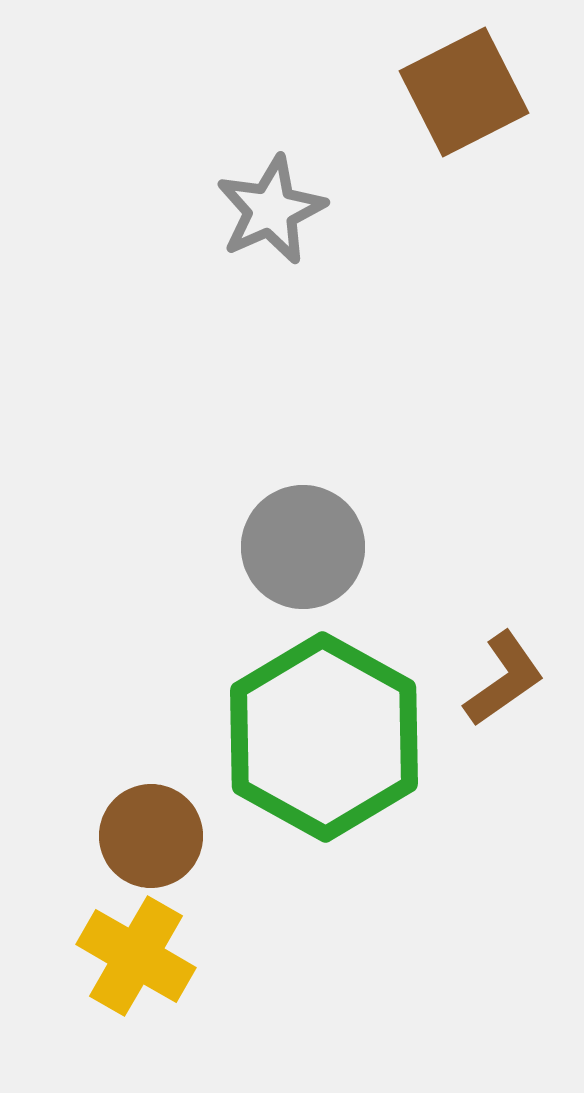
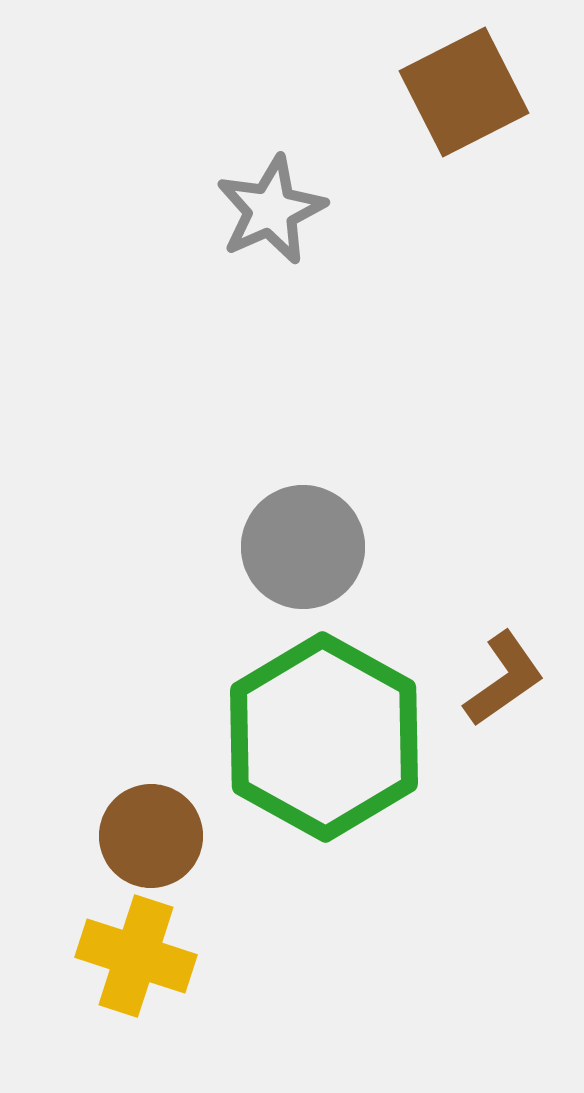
yellow cross: rotated 12 degrees counterclockwise
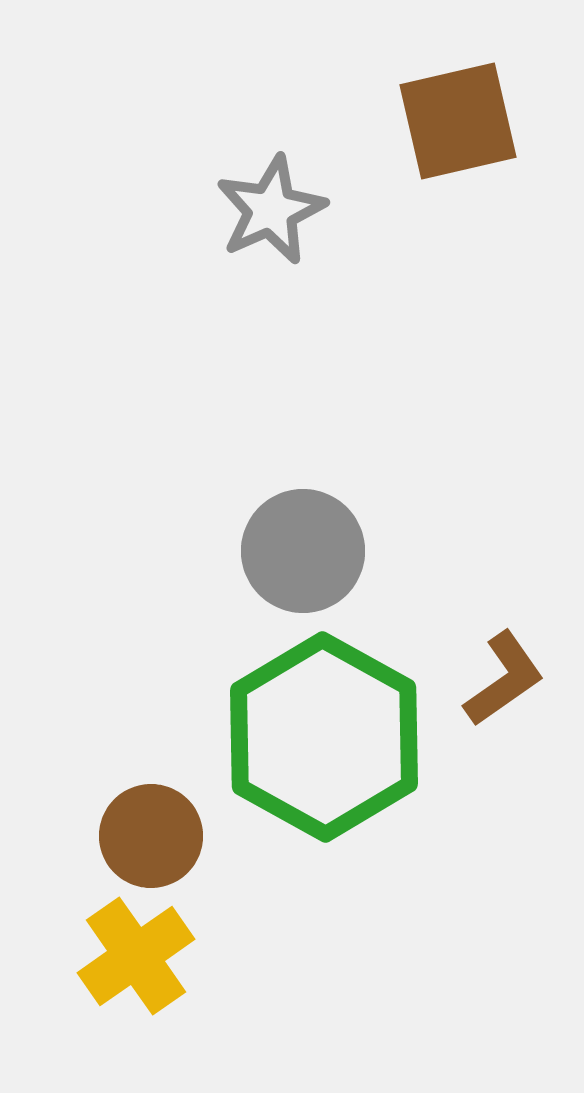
brown square: moved 6 px left, 29 px down; rotated 14 degrees clockwise
gray circle: moved 4 px down
yellow cross: rotated 37 degrees clockwise
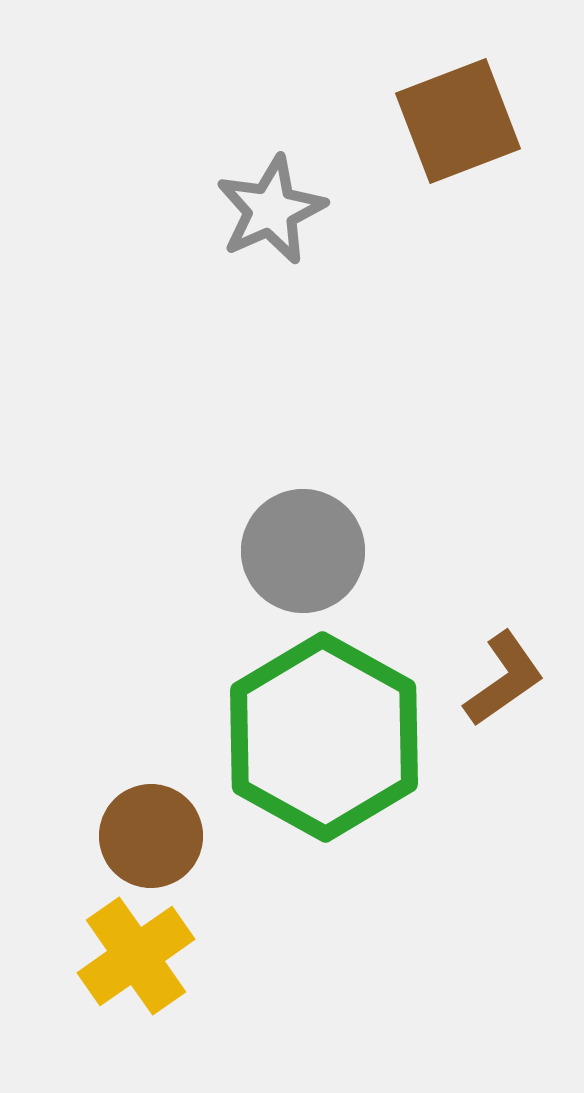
brown square: rotated 8 degrees counterclockwise
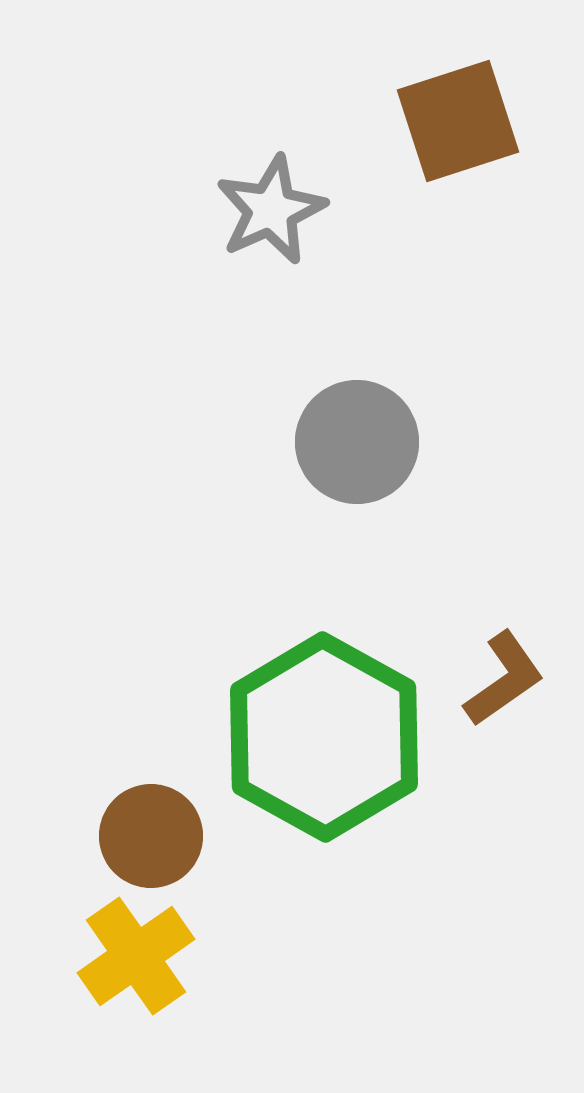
brown square: rotated 3 degrees clockwise
gray circle: moved 54 px right, 109 px up
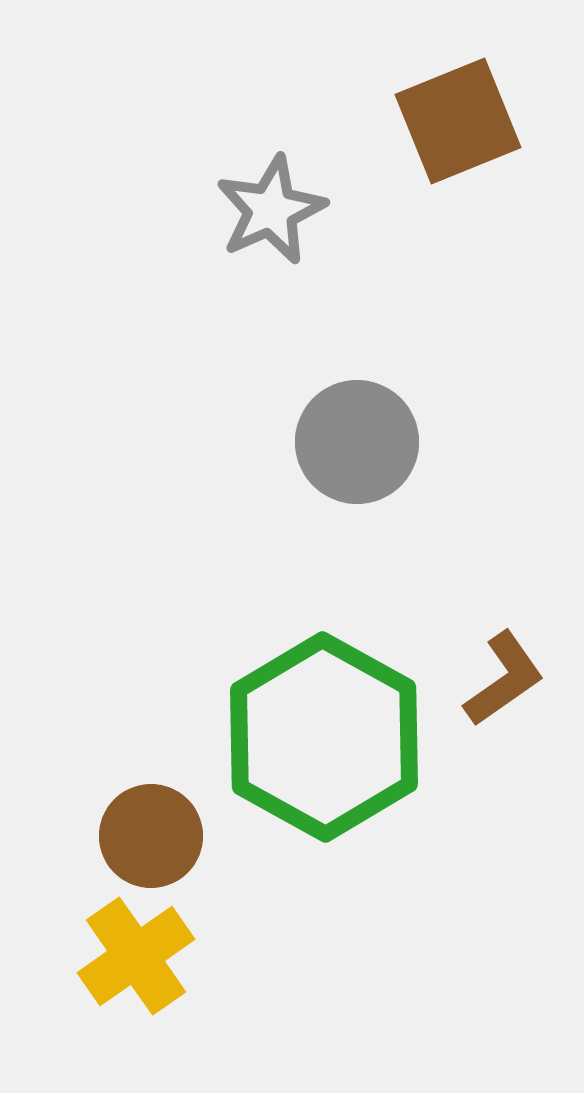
brown square: rotated 4 degrees counterclockwise
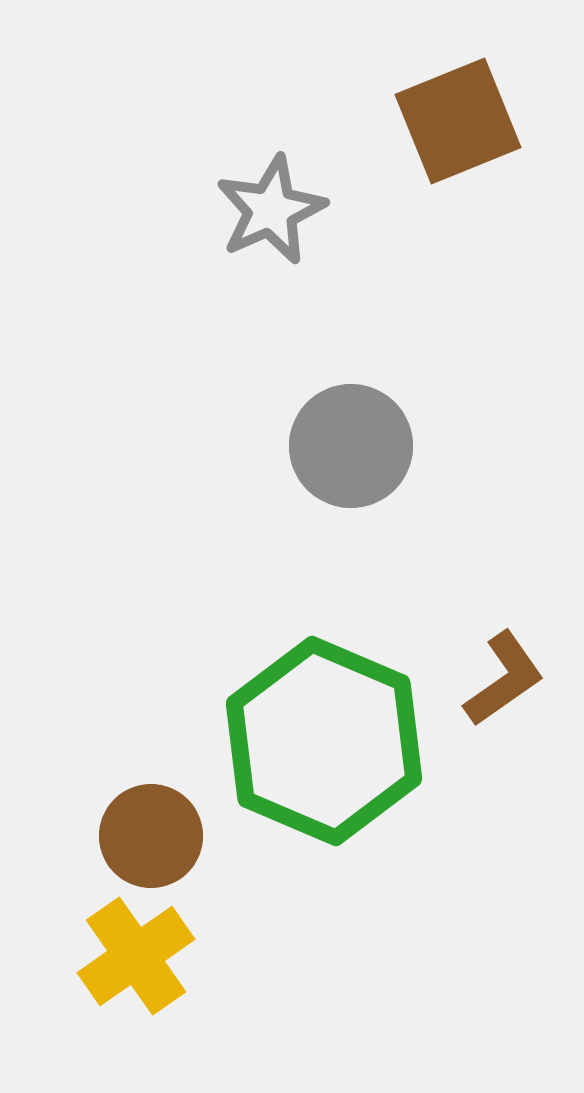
gray circle: moved 6 px left, 4 px down
green hexagon: moved 4 px down; rotated 6 degrees counterclockwise
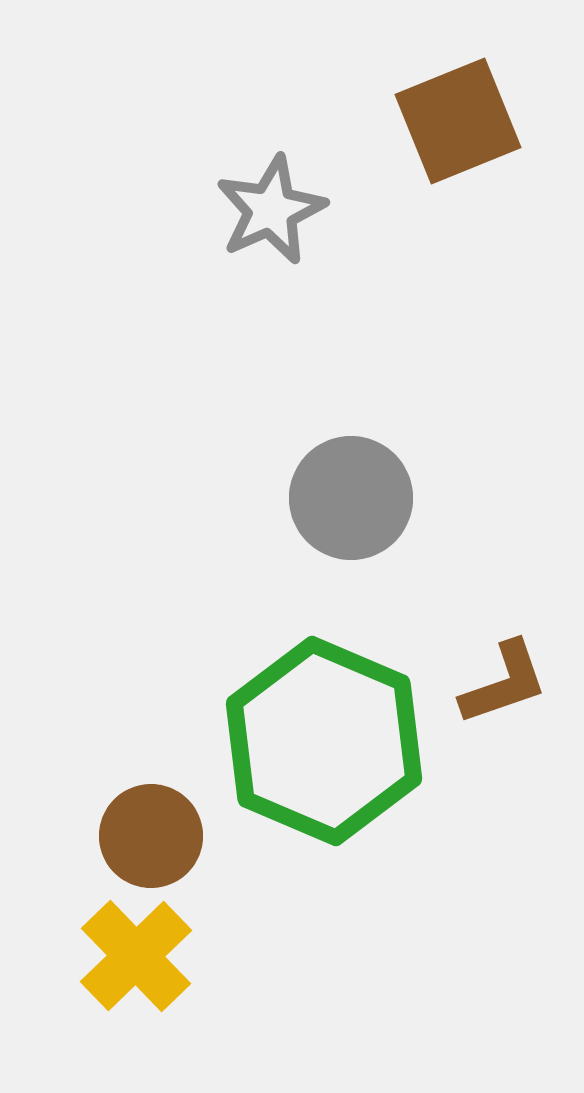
gray circle: moved 52 px down
brown L-shape: moved 4 px down; rotated 16 degrees clockwise
yellow cross: rotated 9 degrees counterclockwise
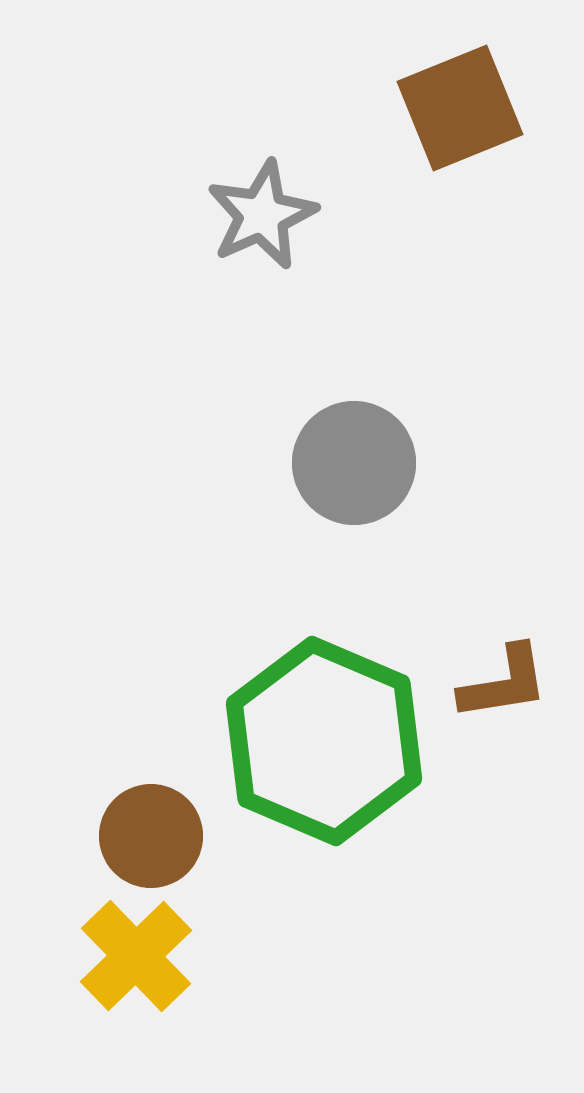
brown square: moved 2 px right, 13 px up
gray star: moved 9 px left, 5 px down
gray circle: moved 3 px right, 35 px up
brown L-shape: rotated 10 degrees clockwise
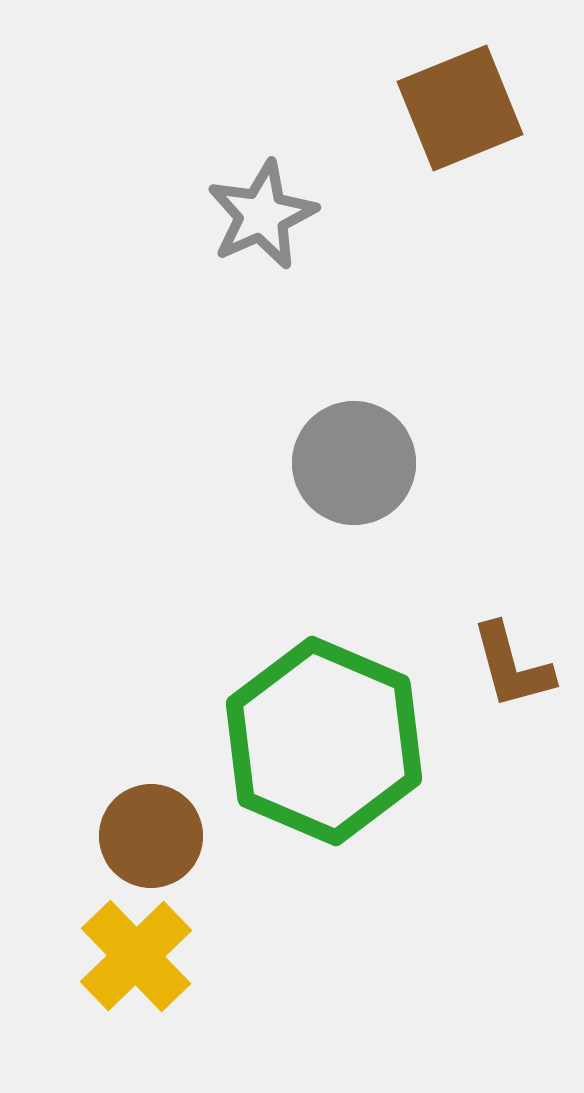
brown L-shape: moved 8 px right, 17 px up; rotated 84 degrees clockwise
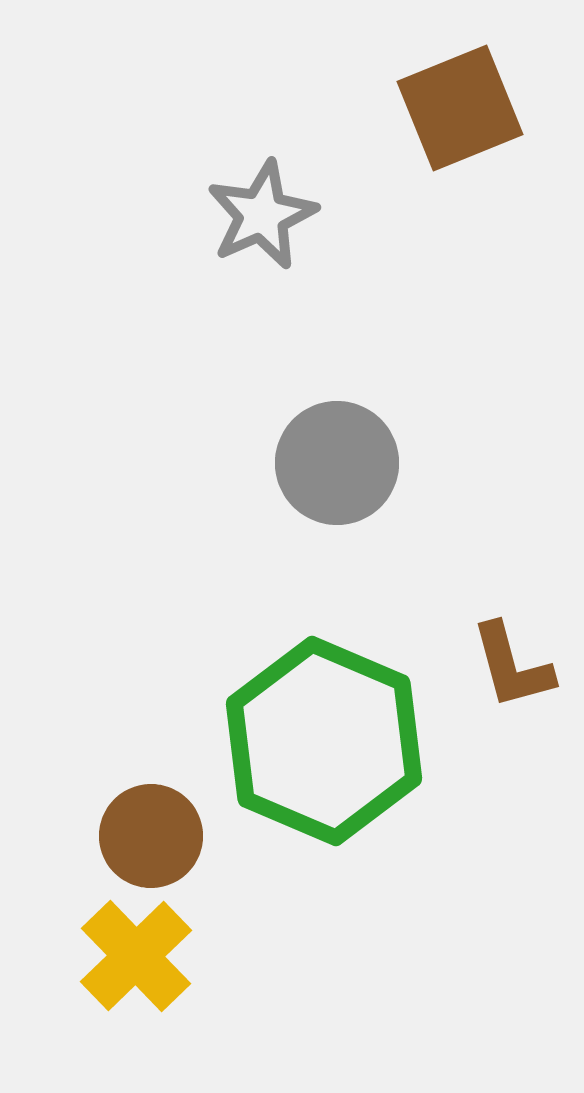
gray circle: moved 17 px left
